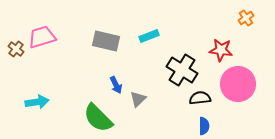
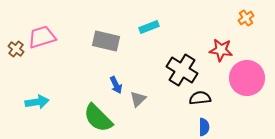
cyan rectangle: moved 9 px up
pink circle: moved 9 px right, 6 px up
blue semicircle: moved 1 px down
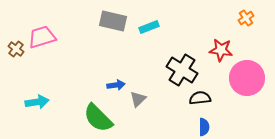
gray rectangle: moved 7 px right, 20 px up
blue arrow: rotated 72 degrees counterclockwise
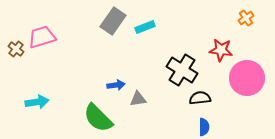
gray rectangle: rotated 68 degrees counterclockwise
cyan rectangle: moved 4 px left
gray triangle: rotated 36 degrees clockwise
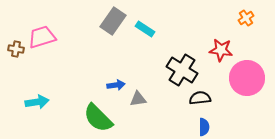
cyan rectangle: moved 2 px down; rotated 54 degrees clockwise
brown cross: rotated 28 degrees counterclockwise
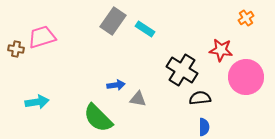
pink circle: moved 1 px left, 1 px up
gray triangle: rotated 18 degrees clockwise
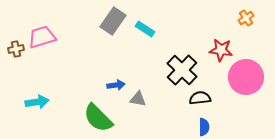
brown cross: rotated 21 degrees counterclockwise
black cross: rotated 12 degrees clockwise
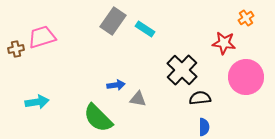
red star: moved 3 px right, 7 px up
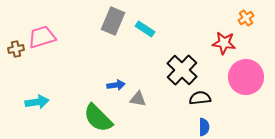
gray rectangle: rotated 12 degrees counterclockwise
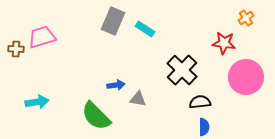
brown cross: rotated 14 degrees clockwise
black semicircle: moved 4 px down
green semicircle: moved 2 px left, 2 px up
